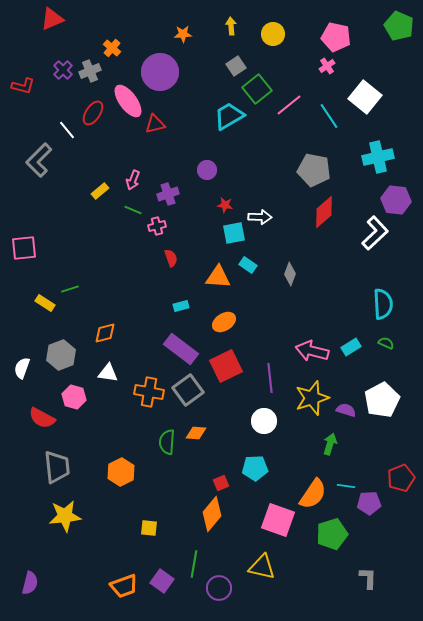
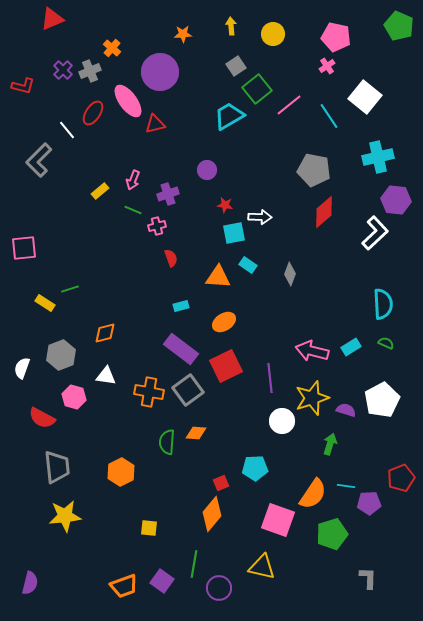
white triangle at (108, 373): moved 2 px left, 3 px down
white circle at (264, 421): moved 18 px right
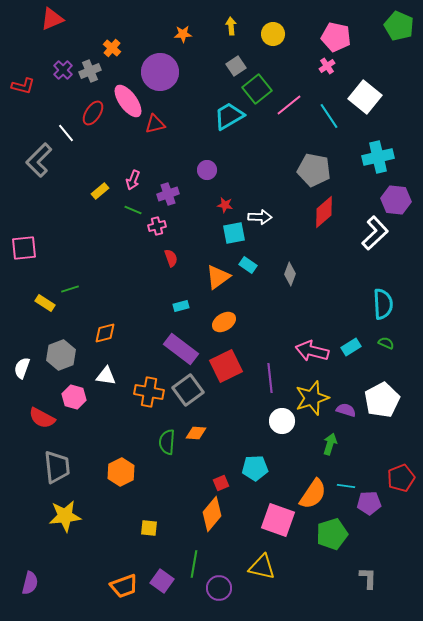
white line at (67, 130): moved 1 px left, 3 px down
orange triangle at (218, 277): rotated 40 degrees counterclockwise
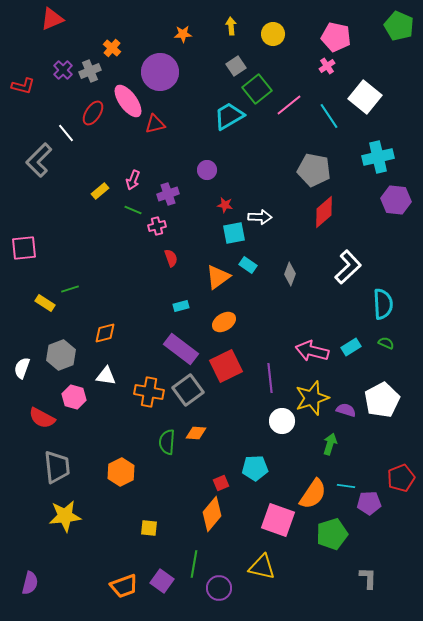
white L-shape at (375, 233): moved 27 px left, 34 px down
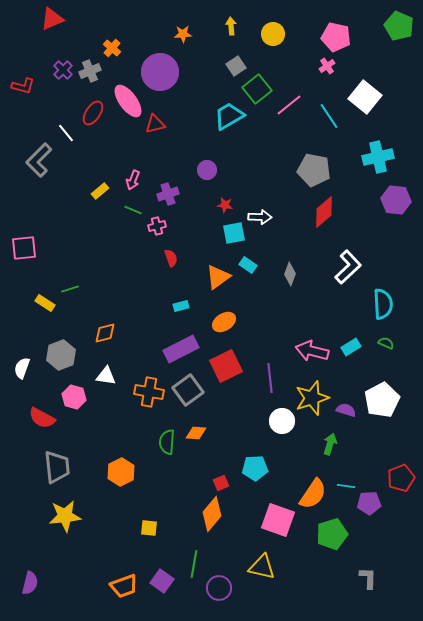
purple rectangle at (181, 349): rotated 64 degrees counterclockwise
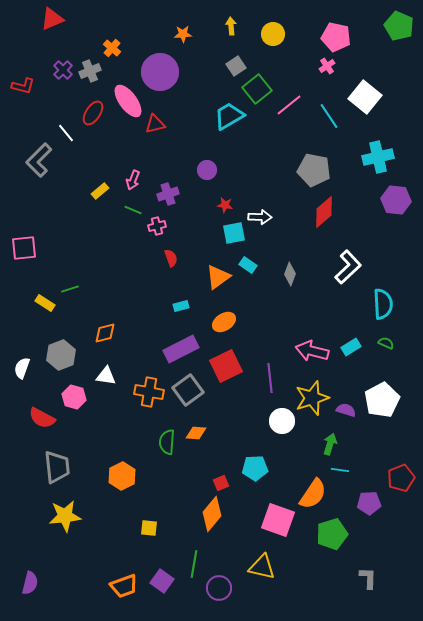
orange hexagon at (121, 472): moved 1 px right, 4 px down
cyan line at (346, 486): moved 6 px left, 16 px up
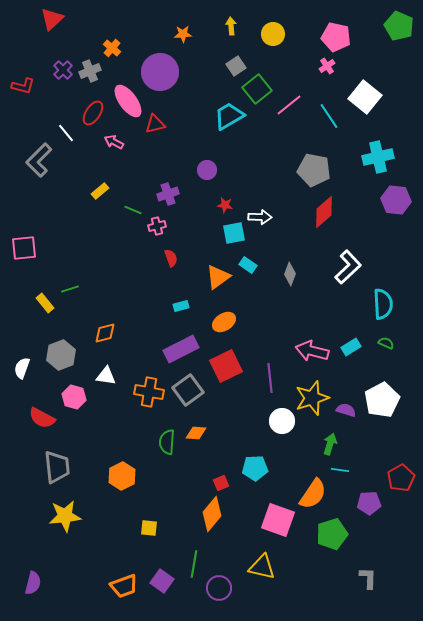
red triangle at (52, 19): rotated 20 degrees counterclockwise
pink arrow at (133, 180): moved 19 px left, 38 px up; rotated 96 degrees clockwise
yellow rectangle at (45, 303): rotated 18 degrees clockwise
red pentagon at (401, 478): rotated 8 degrees counterclockwise
purple semicircle at (30, 583): moved 3 px right
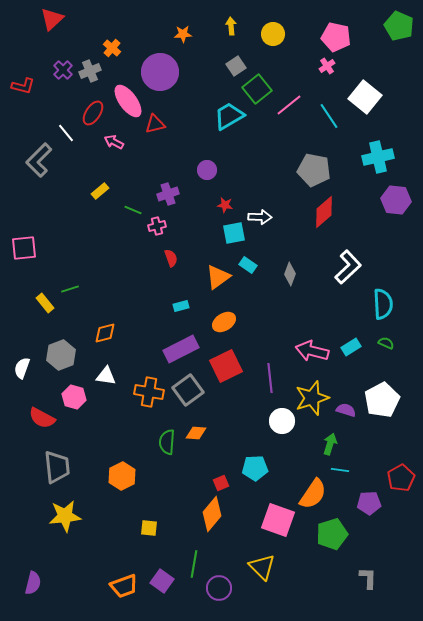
yellow triangle at (262, 567): rotated 32 degrees clockwise
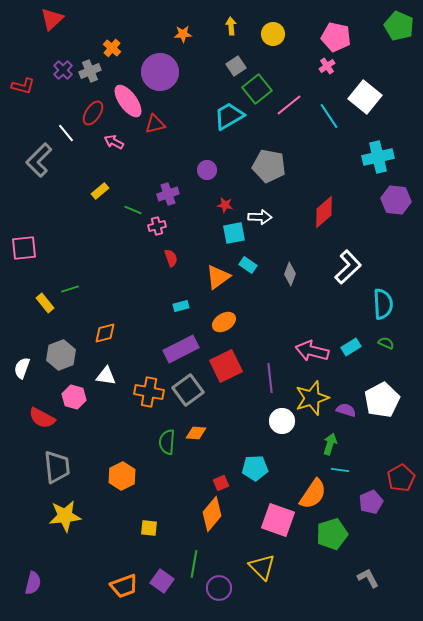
gray pentagon at (314, 170): moved 45 px left, 4 px up
purple pentagon at (369, 503): moved 2 px right, 1 px up; rotated 20 degrees counterclockwise
gray L-shape at (368, 578): rotated 30 degrees counterclockwise
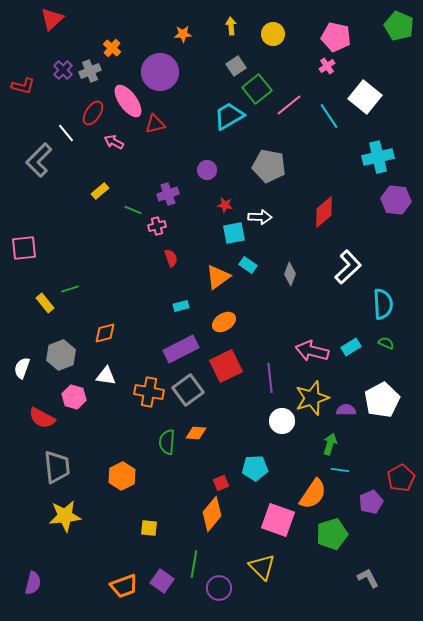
purple semicircle at (346, 410): rotated 18 degrees counterclockwise
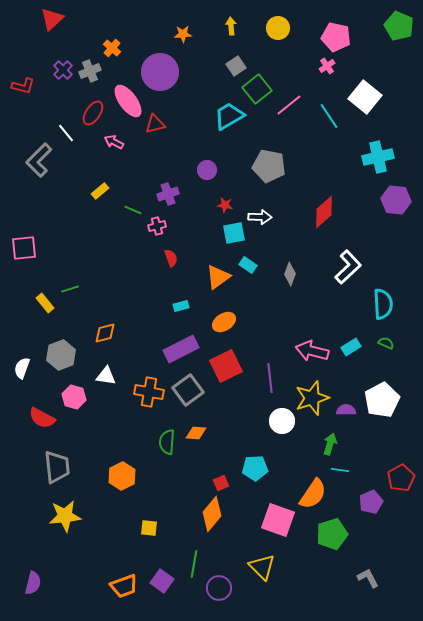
yellow circle at (273, 34): moved 5 px right, 6 px up
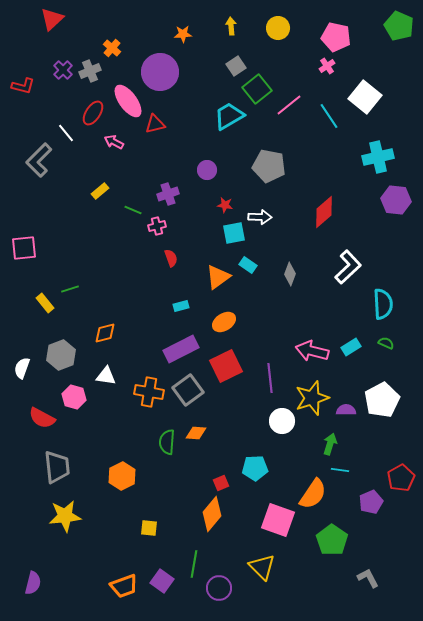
green pentagon at (332, 534): moved 6 px down; rotated 20 degrees counterclockwise
